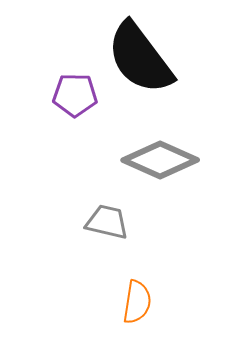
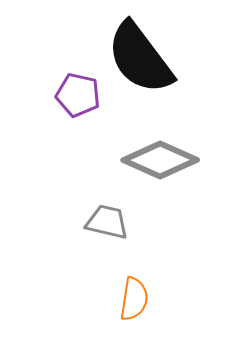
purple pentagon: moved 3 px right; rotated 12 degrees clockwise
orange semicircle: moved 3 px left, 3 px up
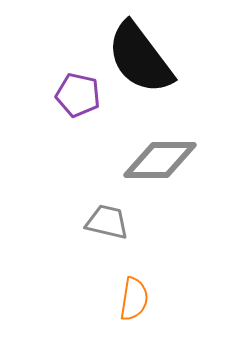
gray diamond: rotated 24 degrees counterclockwise
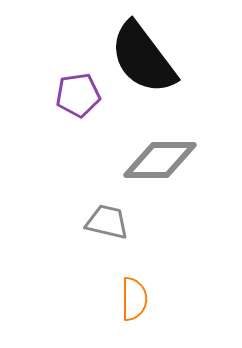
black semicircle: moved 3 px right
purple pentagon: rotated 21 degrees counterclockwise
orange semicircle: rotated 9 degrees counterclockwise
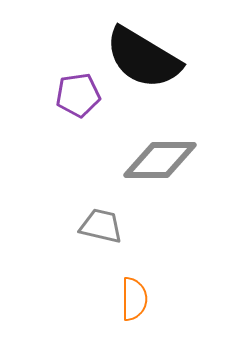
black semicircle: rotated 22 degrees counterclockwise
gray trapezoid: moved 6 px left, 4 px down
